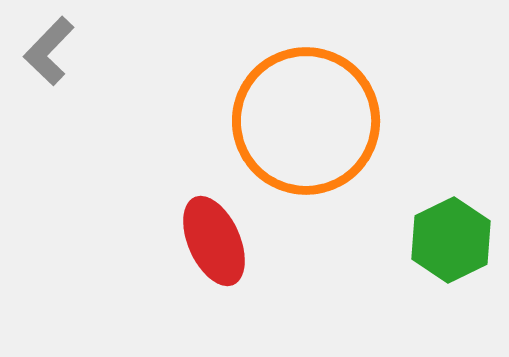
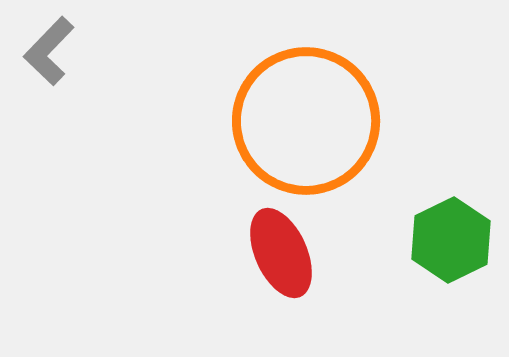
red ellipse: moved 67 px right, 12 px down
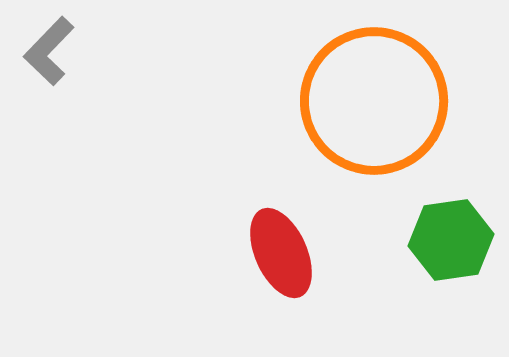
orange circle: moved 68 px right, 20 px up
green hexagon: rotated 18 degrees clockwise
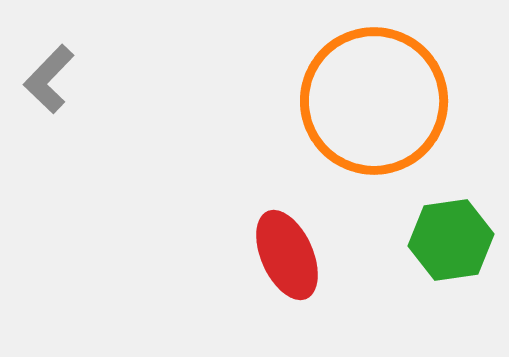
gray L-shape: moved 28 px down
red ellipse: moved 6 px right, 2 px down
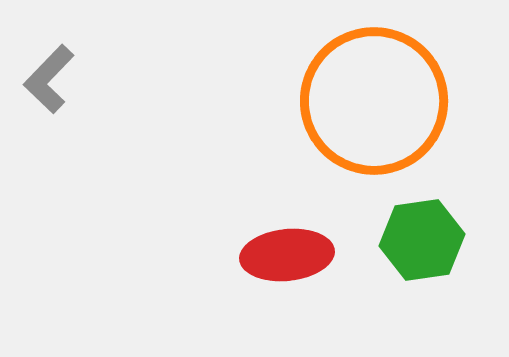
green hexagon: moved 29 px left
red ellipse: rotated 72 degrees counterclockwise
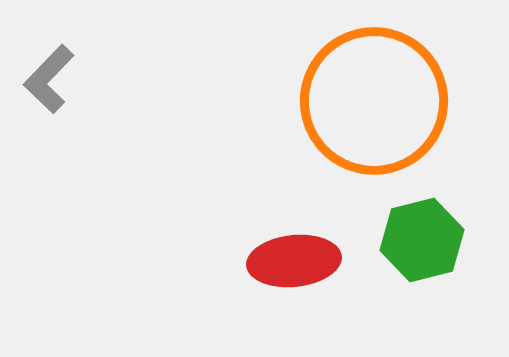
green hexagon: rotated 6 degrees counterclockwise
red ellipse: moved 7 px right, 6 px down
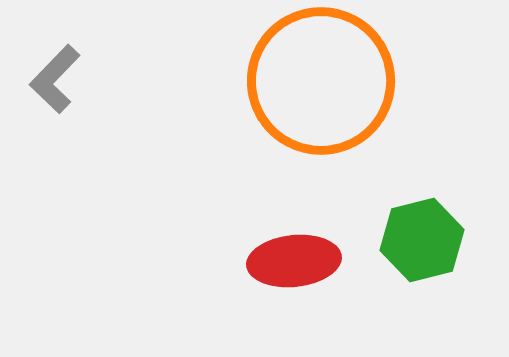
gray L-shape: moved 6 px right
orange circle: moved 53 px left, 20 px up
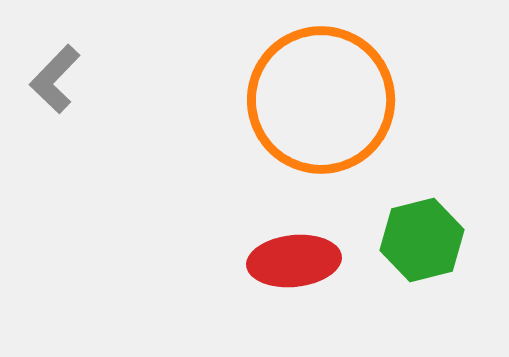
orange circle: moved 19 px down
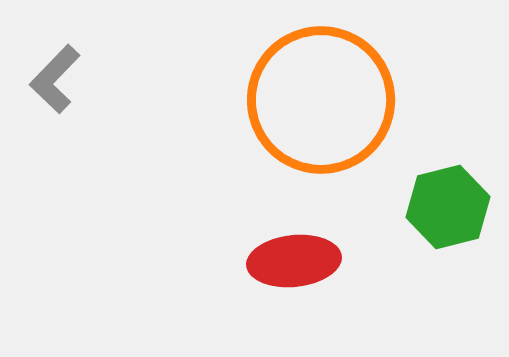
green hexagon: moved 26 px right, 33 px up
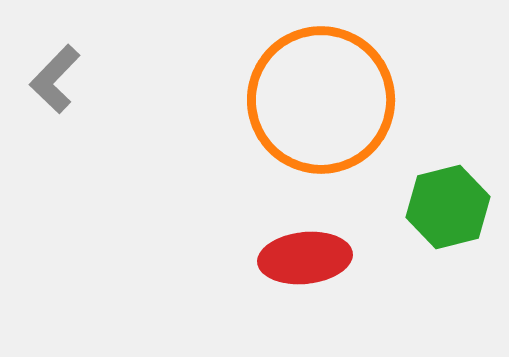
red ellipse: moved 11 px right, 3 px up
